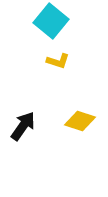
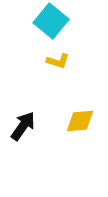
yellow diamond: rotated 24 degrees counterclockwise
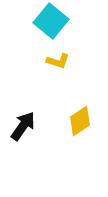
yellow diamond: rotated 28 degrees counterclockwise
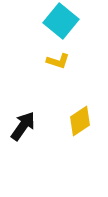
cyan square: moved 10 px right
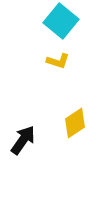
yellow diamond: moved 5 px left, 2 px down
black arrow: moved 14 px down
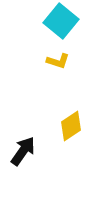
yellow diamond: moved 4 px left, 3 px down
black arrow: moved 11 px down
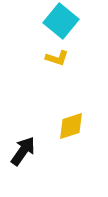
yellow L-shape: moved 1 px left, 3 px up
yellow diamond: rotated 16 degrees clockwise
